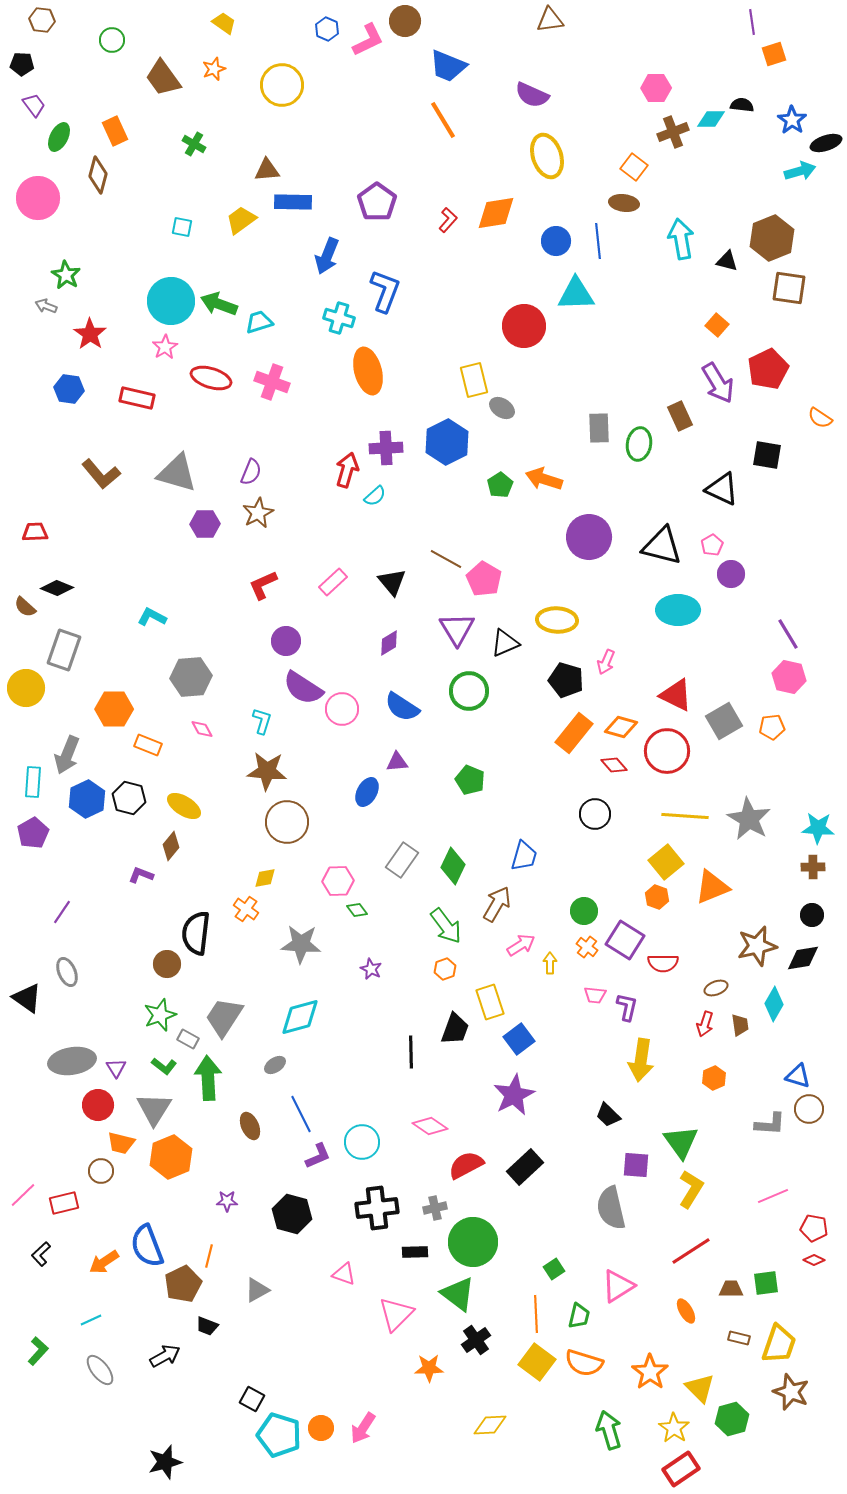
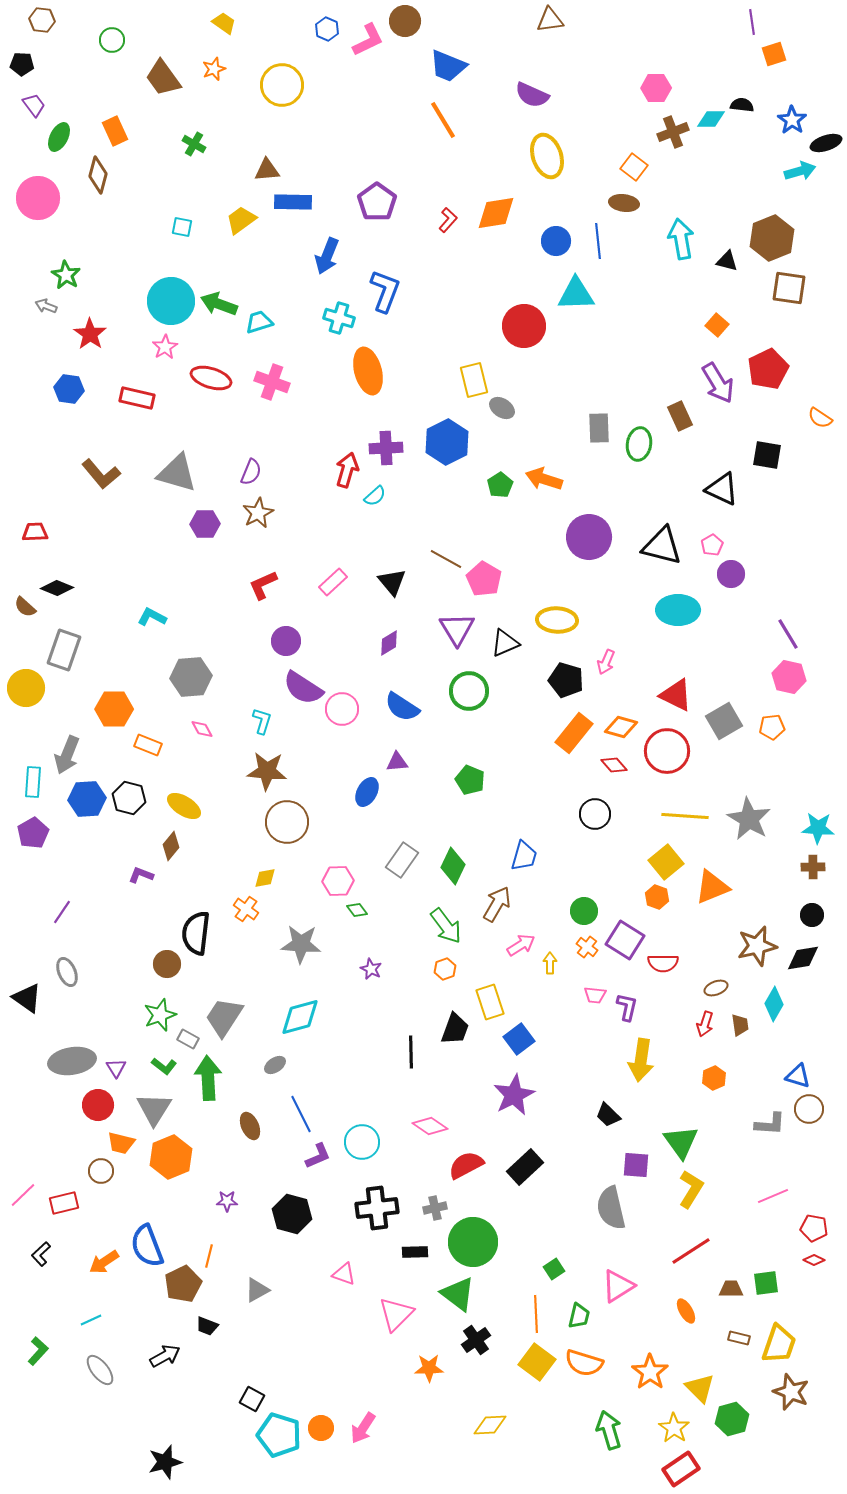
blue hexagon at (87, 799): rotated 21 degrees clockwise
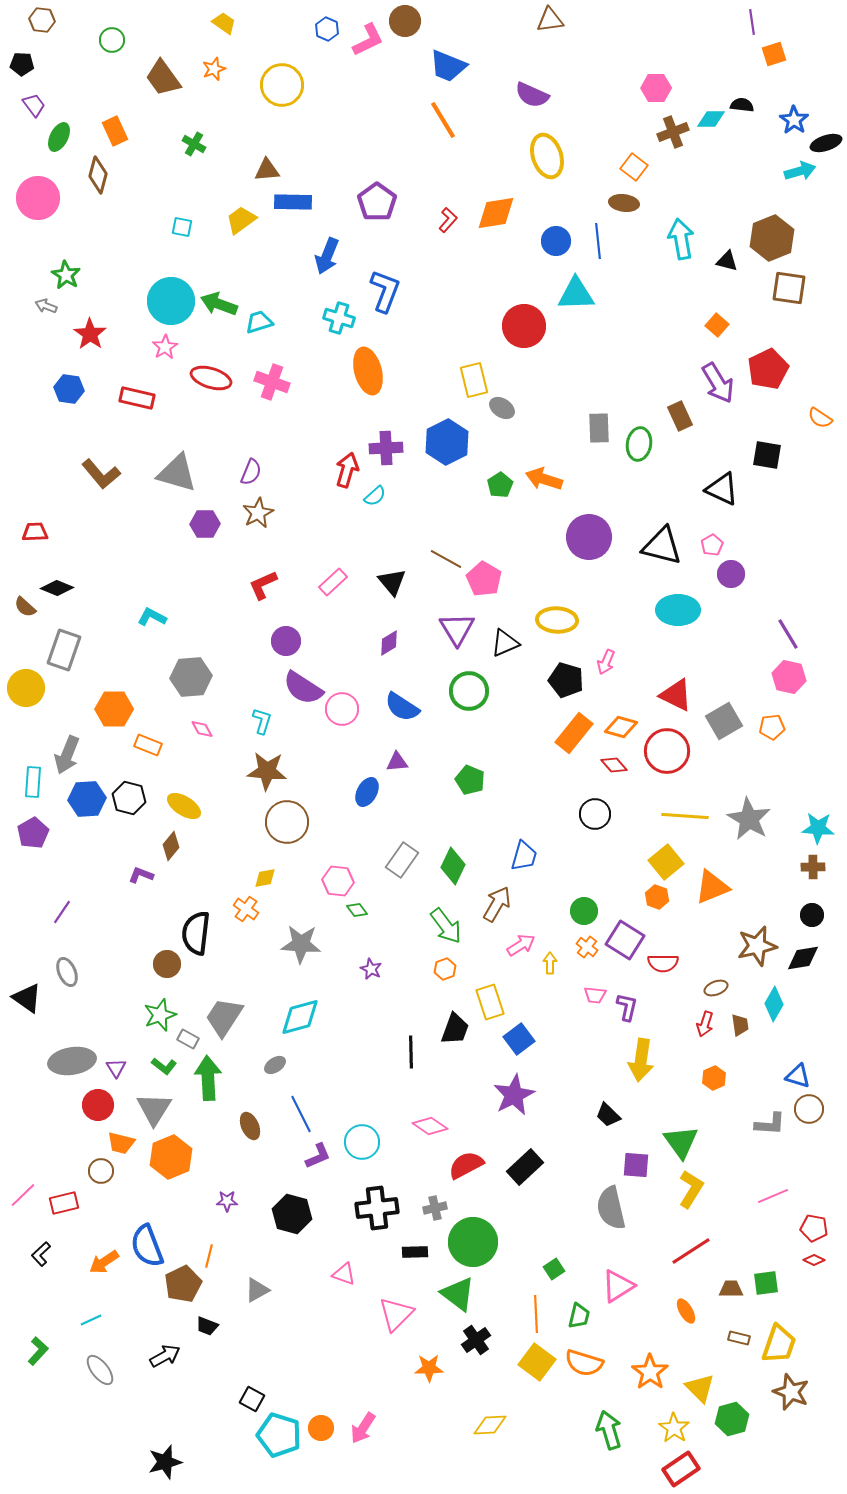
blue star at (792, 120): moved 2 px right
pink hexagon at (338, 881): rotated 8 degrees clockwise
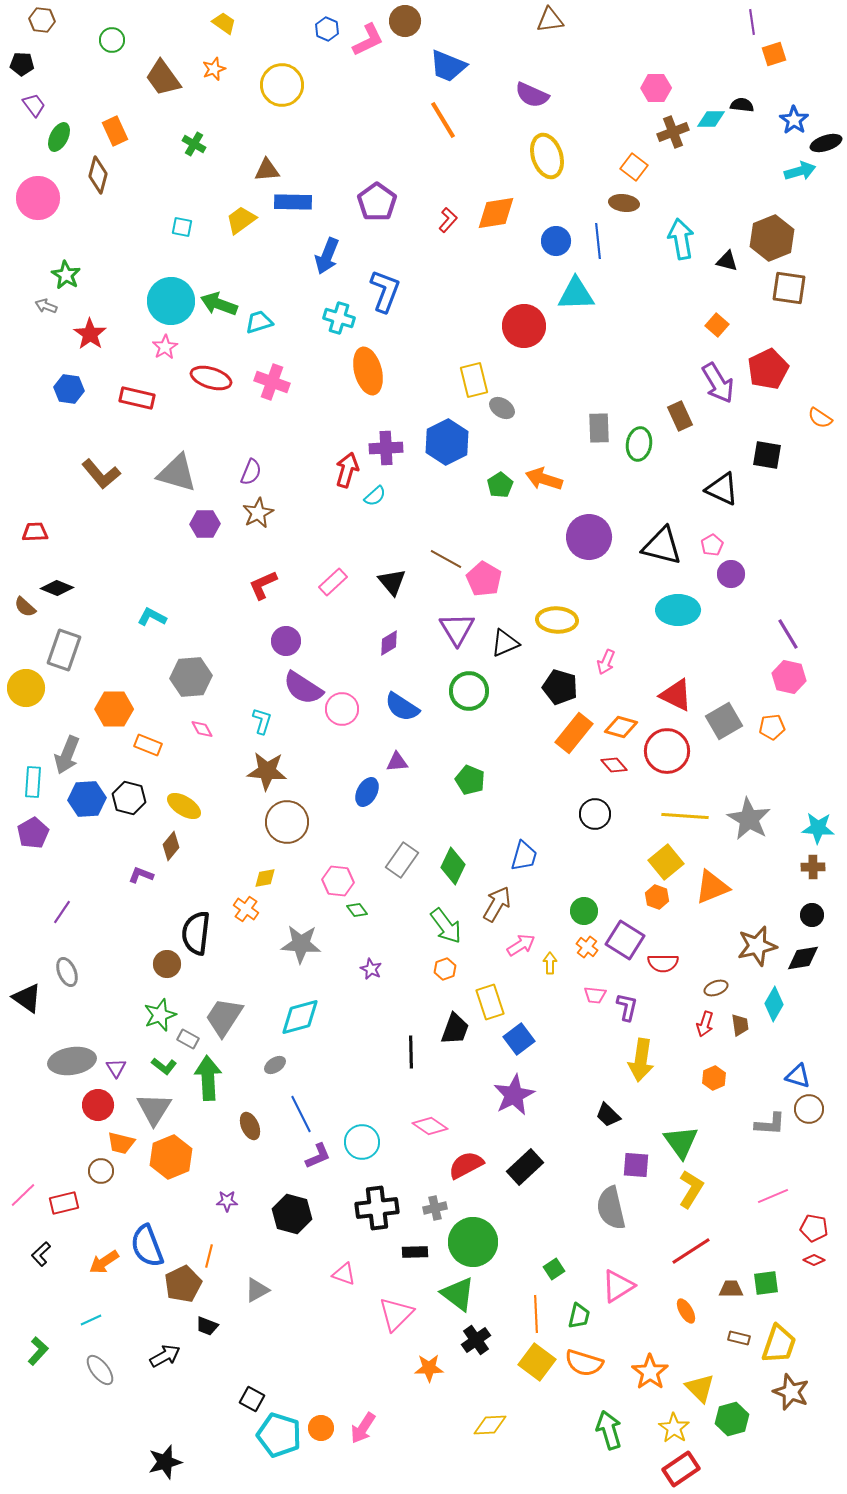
black pentagon at (566, 680): moved 6 px left, 7 px down
